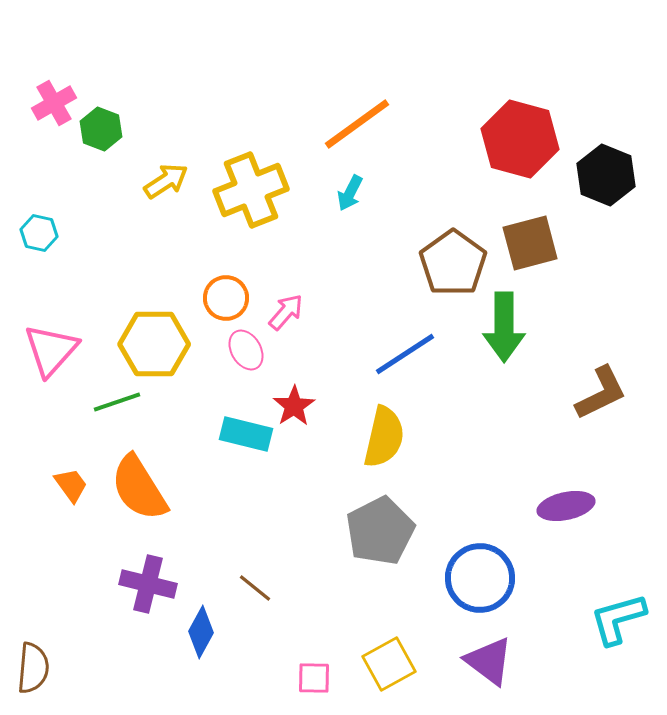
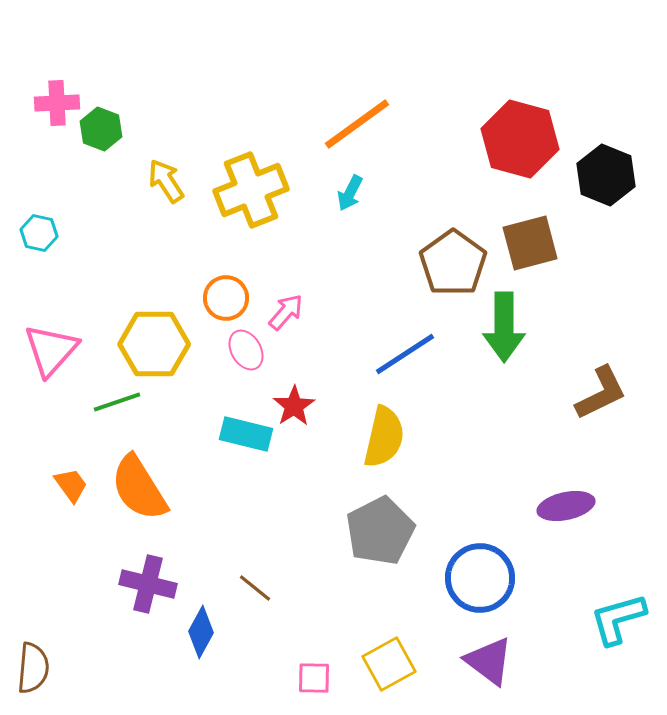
pink cross: moved 3 px right; rotated 27 degrees clockwise
yellow arrow: rotated 90 degrees counterclockwise
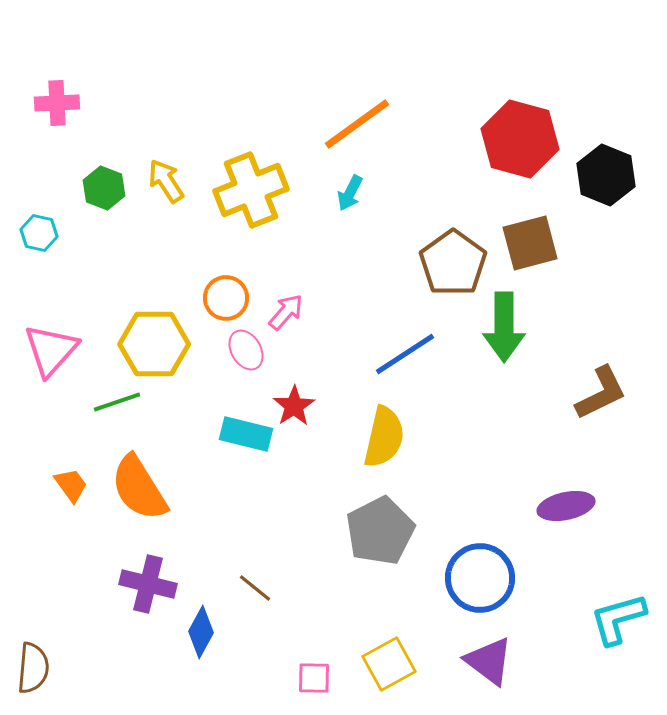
green hexagon: moved 3 px right, 59 px down
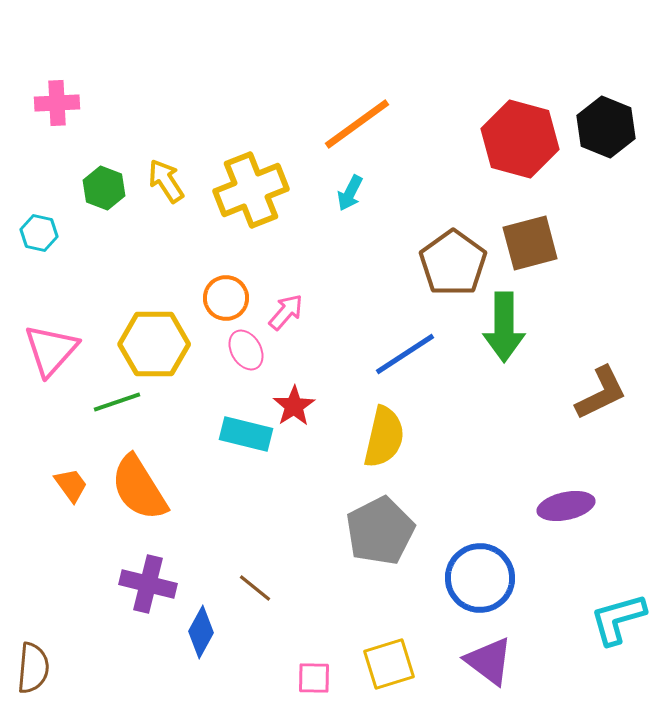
black hexagon: moved 48 px up
yellow square: rotated 12 degrees clockwise
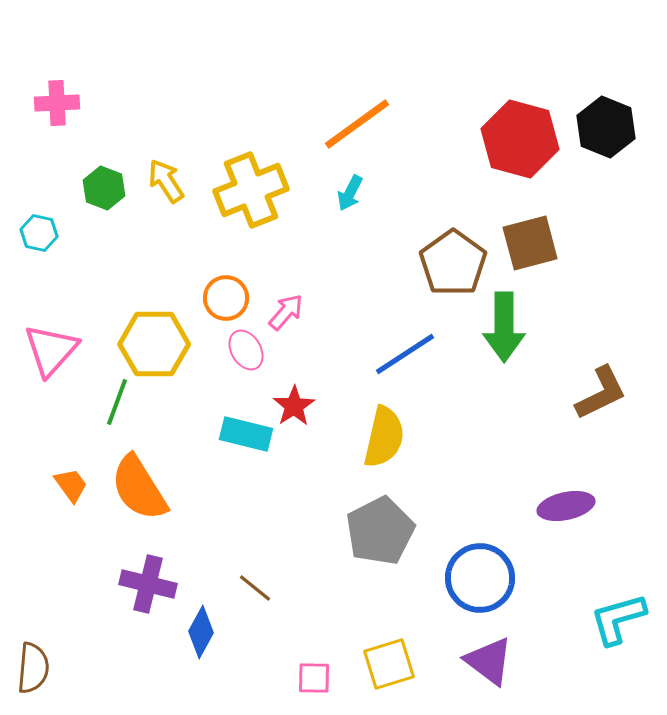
green line: rotated 51 degrees counterclockwise
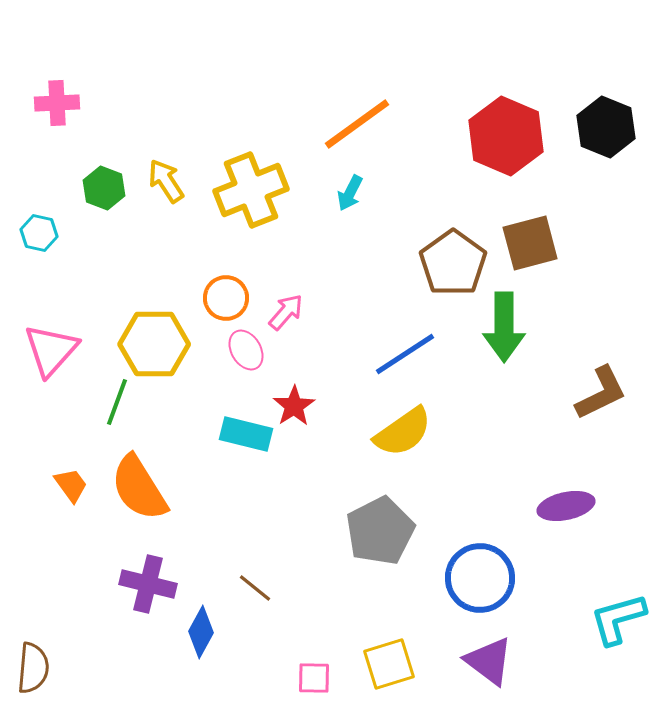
red hexagon: moved 14 px left, 3 px up; rotated 8 degrees clockwise
yellow semicircle: moved 19 px right, 5 px up; rotated 42 degrees clockwise
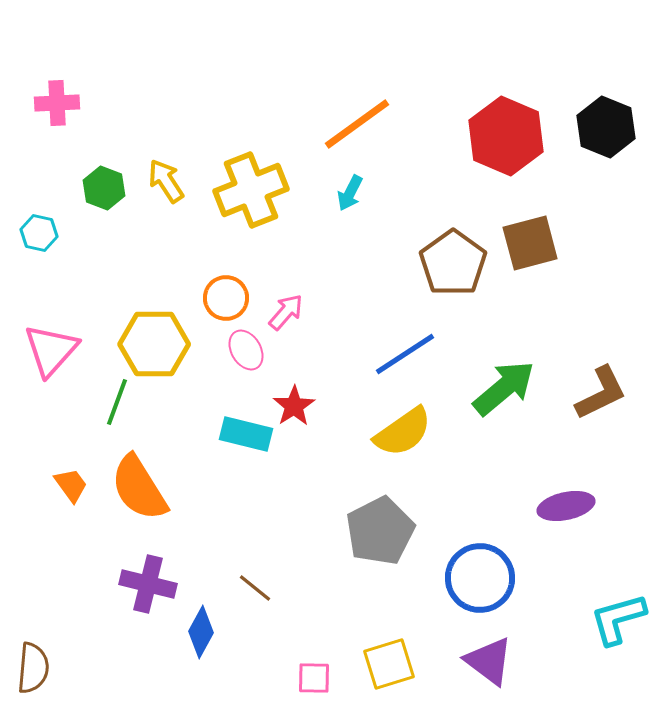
green arrow: moved 61 px down; rotated 130 degrees counterclockwise
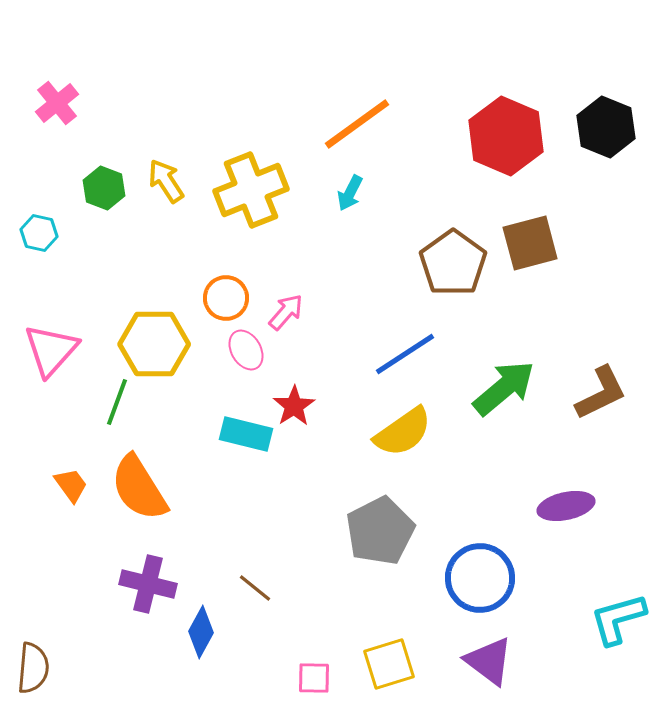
pink cross: rotated 36 degrees counterclockwise
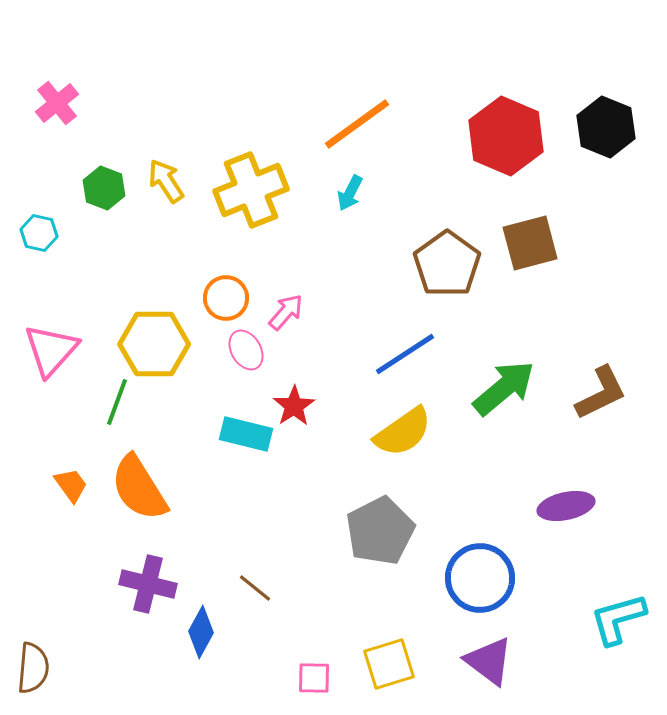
brown pentagon: moved 6 px left, 1 px down
